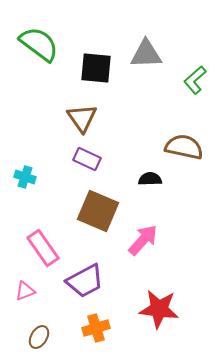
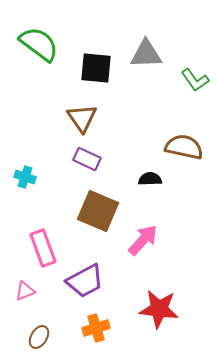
green L-shape: rotated 84 degrees counterclockwise
pink rectangle: rotated 15 degrees clockwise
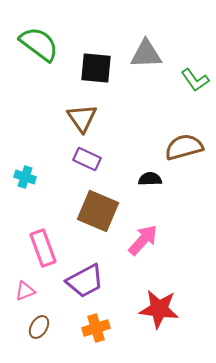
brown semicircle: rotated 27 degrees counterclockwise
brown ellipse: moved 10 px up
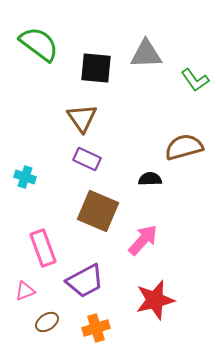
red star: moved 4 px left, 9 px up; rotated 21 degrees counterclockwise
brown ellipse: moved 8 px right, 5 px up; rotated 25 degrees clockwise
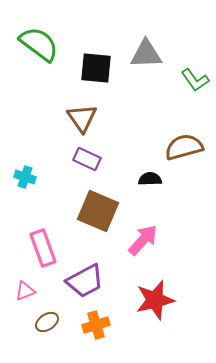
orange cross: moved 3 px up
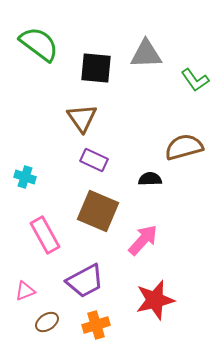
purple rectangle: moved 7 px right, 1 px down
pink rectangle: moved 2 px right, 13 px up; rotated 9 degrees counterclockwise
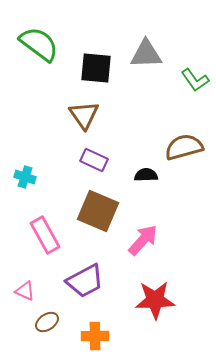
brown triangle: moved 2 px right, 3 px up
black semicircle: moved 4 px left, 4 px up
pink triangle: rotated 45 degrees clockwise
red star: rotated 12 degrees clockwise
orange cross: moved 1 px left, 11 px down; rotated 16 degrees clockwise
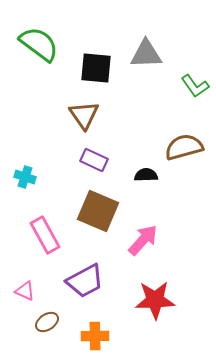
green L-shape: moved 6 px down
